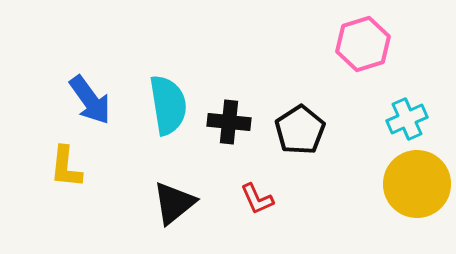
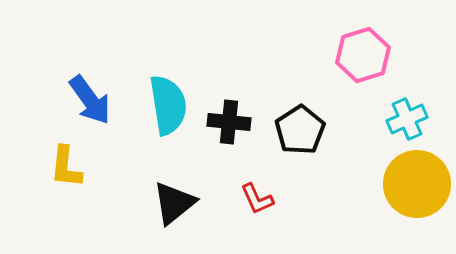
pink hexagon: moved 11 px down
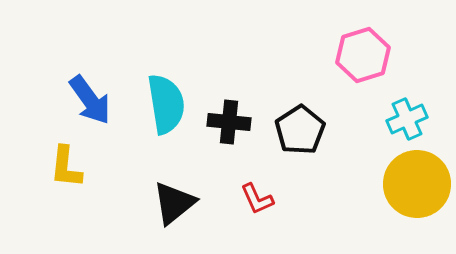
cyan semicircle: moved 2 px left, 1 px up
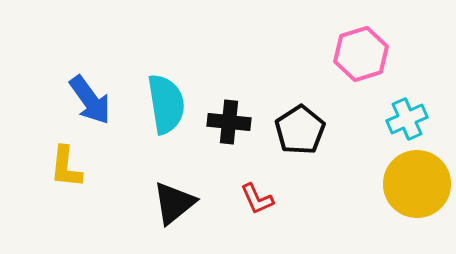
pink hexagon: moved 2 px left, 1 px up
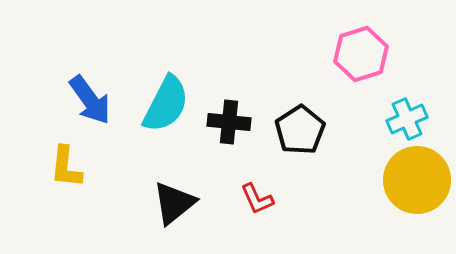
cyan semicircle: rotated 36 degrees clockwise
yellow circle: moved 4 px up
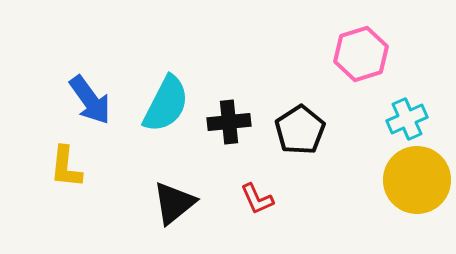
black cross: rotated 12 degrees counterclockwise
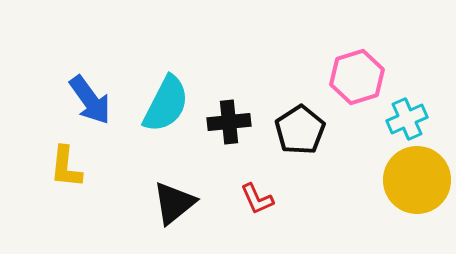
pink hexagon: moved 4 px left, 23 px down
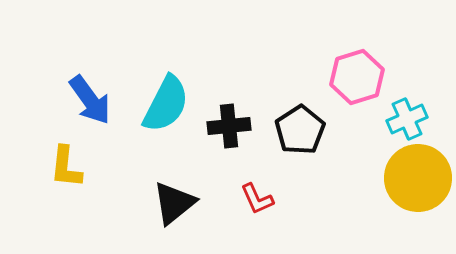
black cross: moved 4 px down
yellow circle: moved 1 px right, 2 px up
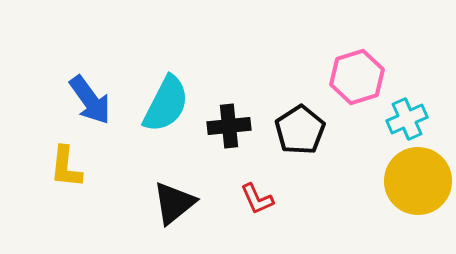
yellow circle: moved 3 px down
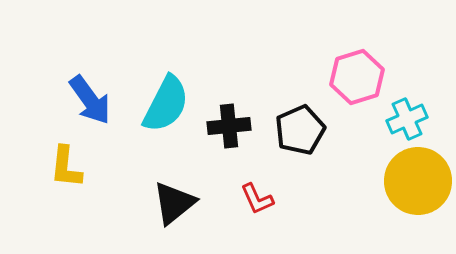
black pentagon: rotated 9 degrees clockwise
